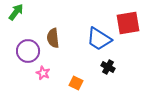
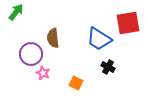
purple circle: moved 3 px right, 3 px down
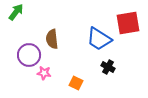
brown semicircle: moved 1 px left, 1 px down
purple circle: moved 2 px left, 1 px down
pink star: moved 1 px right; rotated 16 degrees counterclockwise
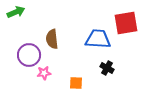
green arrow: rotated 30 degrees clockwise
red square: moved 2 px left
blue trapezoid: moved 1 px left; rotated 152 degrees clockwise
black cross: moved 1 px left, 1 px down
pink star: rotated 16 degrees counterclockwise
orange square: rotated 24 degrees counterclockwise
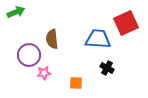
red square: rotated 15 degrees counterclockwise
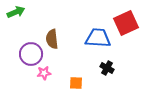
blue trapezoid: moved 1 px up
purple circle: moved 2 px right, 1 px up
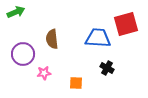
red square: moved 1 px down; rotated 10 degrees clockwise
purple circle: moved 8 px left
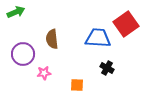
red square: rotated 20 degrees counterclockwise
orange square: moved 1 px right, 2 px down
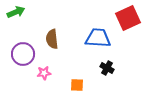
red square: moved 2 px right, 6 px up; rotated 10 degrees clockwise
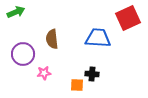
black cross: moved 15 px left, 6 px down; rotated 24 degrees counterclockwise
